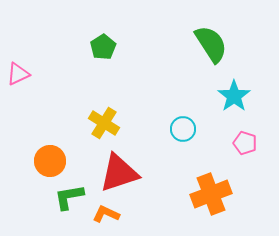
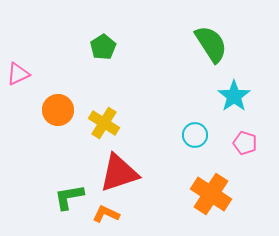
cyan circle: moved 12 px right, 6 px down
orange circle: moved 8 px right, 51 px up
orange cross: rotated 36 degrees counterclockwise
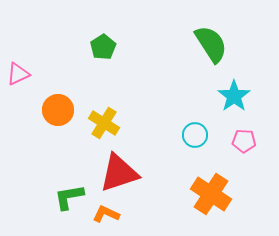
pink pentagon: moved 1 px left, 2 px up; rotated 15 degrees counterclockwise
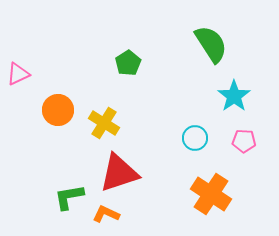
green pentagon: moved 25 px right, 16 px down
cyan circle: moved 3 px down
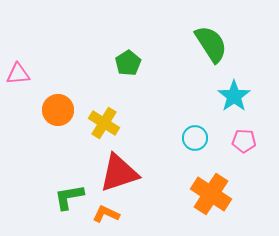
pink triangle: rotated 20 degrees clockwise
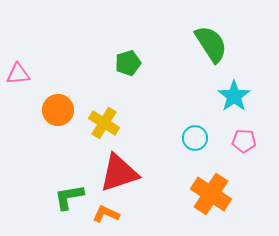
green pentagon: rotated 15 degrees clockwise
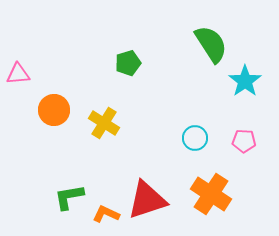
cyan star: moved 11 px right, 15 px up
orange circle: moved 4 px left
red triangle: moved 28 px right, 27 px down
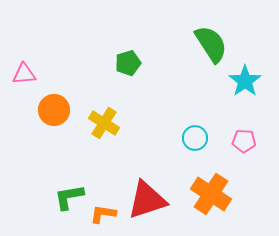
pink triangle: moved 6 px right
orange L-shape: moved 3 px left; rotated 16 degrees counterclockwise
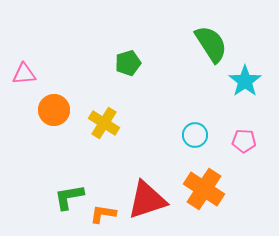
cyan circle: moved 3 px up
orange cross: moved 7 px left, 5 px up
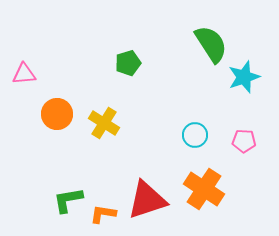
cyan star: moved 1 px left, 4 px up; rotated 16 degrees clockwise
orange circle: moved 3 px right, 4 px down
green L-shape: moved 1 px left, 3 px down
